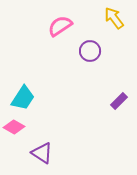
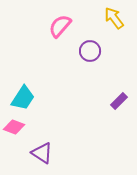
pink semicircle: rotated 15 degrees counterclockwise
pink diamond: rotated 10 degrees counterclockwise
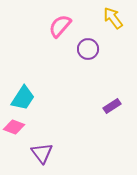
yellow arrow: moved 1 px left
purple circle: moved 2 px left, 2 px up
purple rectangle: moved 7 px left, 5 px down; rotated 12 degrees clockwise
purple triangle: rotated 20 degrees clockwise
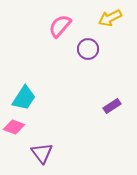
yellow arrow: moved 3 px left; rotated 80 degrees counterclockwise
cyan trapezoid: moved 1 px right
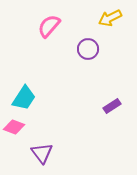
pink semicircle: moved 11 px left
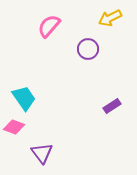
cyan trapezoid: rotated 68 degrees counterclockwise
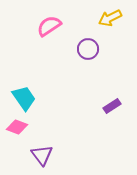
pink semicircle: rotated 15 degrees clockwise
pink diamond: moved 3 px right
purple triangle: moved 2 px down
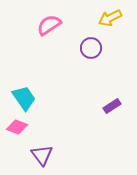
pink semicircle: moved 1 px up
purple circle: moved 3 px right, 1 px up
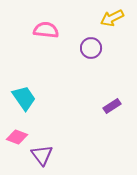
yellow arrow: moved 2 px right
pink semicircle: moved 3 px left, 5 px down; rotated 40 degrees clockwise
pink diamond: moved 10 px down
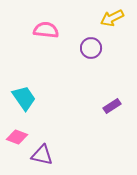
purple triangle: rotated 40 degrees counterclockwise
